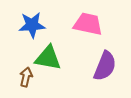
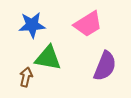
pink trapezoid: rotated 136 degrees clockwise
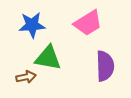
pink trapezoid: moved 1 px up
purple semicircle: rotated 24 degrees counterclockwise
brown arrow: rotated 66 degrees clockwise
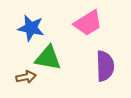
blue star: moved 1 px left, 3 px down; rotated 16 degrees clockwise
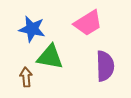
blue star: moved 1 px right, 1 px down
green triangle: moved 2 px right, 1 px up
brown arrow: rotated 84 degrees counterclockwise
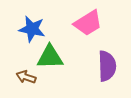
green triangle: rotated 12 degrees counterclockwise
purple semicircle: moved 2 px right
brown arrow: rotated 66 degrees counterclockwise
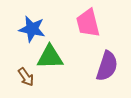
pink trapezoid: rotated 108 degrees clockwise
purple semicircle: rotated 20 degrees clockwise
brown arrow: rotated 144 degrees counterclockwise
